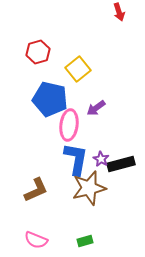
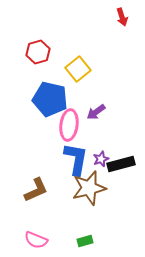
red arrow: moved 3 px right, 5 px down
purple arrow: moved 4 px down
purple star: rotated 21 degrees clockwise
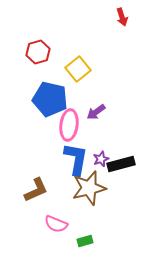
pink semicircle: moved 20 px right, 16 px up
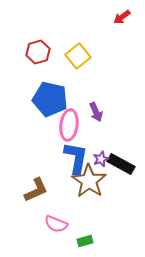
red arrow: rotated 72 degrees clockwise
yellow square: moved 13 px up
purple arrow: rotated 78 degrees counterclockwise
blue L-shape: moved 1 px up
black rectangle: rotated 44 degrees clockwise
brown star: moved 7 px up; rotated 24 degrees counterclockwise
